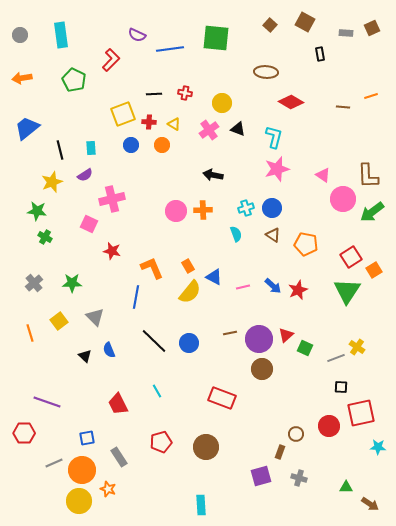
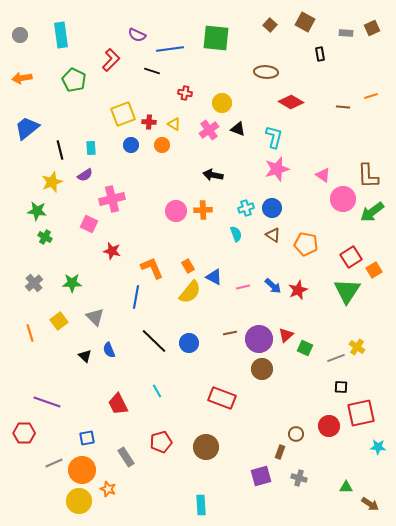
black line at (154, 94): moved 2 px left, 23 px up; rotated 21 degrees clockwise
gray rectangle at (119, 457): moved 7 px right
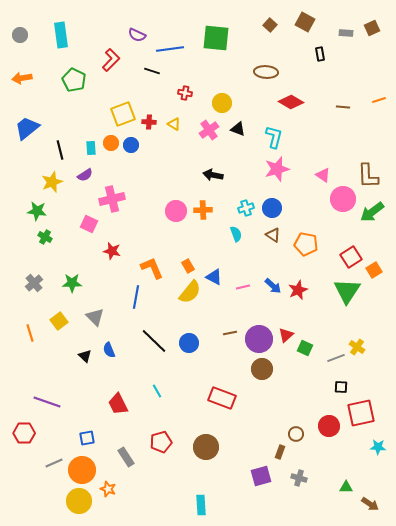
orange line at (371, 96): moved 8 px right, 4 px down
orange circle at (162, 145): moved 51 px left, 2 px up
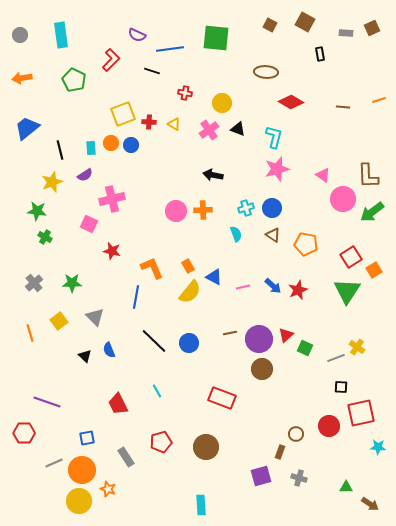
brown square at (270, 25): rotated 16 degrees counterclockwise
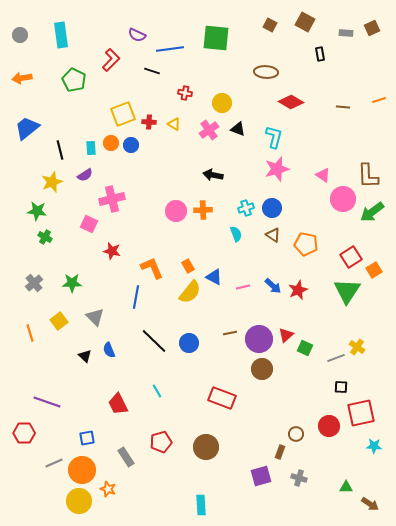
cyan star at (378, 447): moved 4 px left, 1 px up
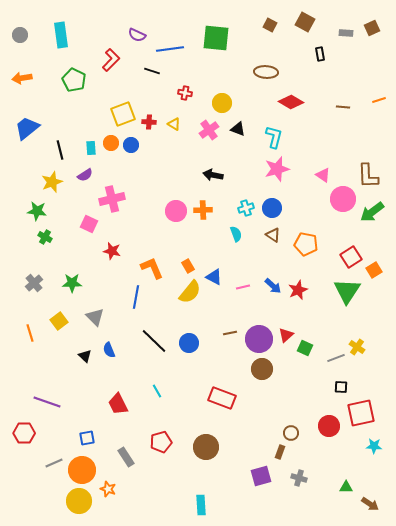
brown circle at (296, 434): moved 5 px left, 1 px up
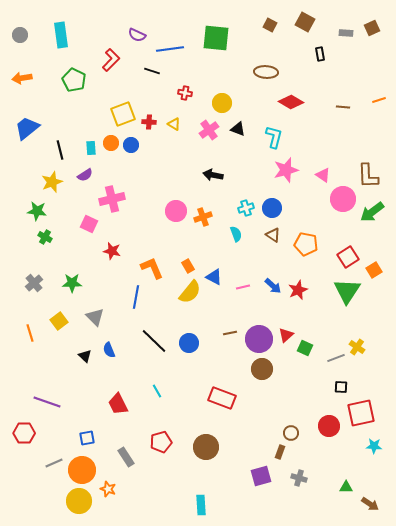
pink star at (277, 169): moved 9 px right, 1 px down
orange cross at (203, 210): moved 7 px down; rotated 18 degrees counterclockwise
red square at (351, 257): moved 3 px left
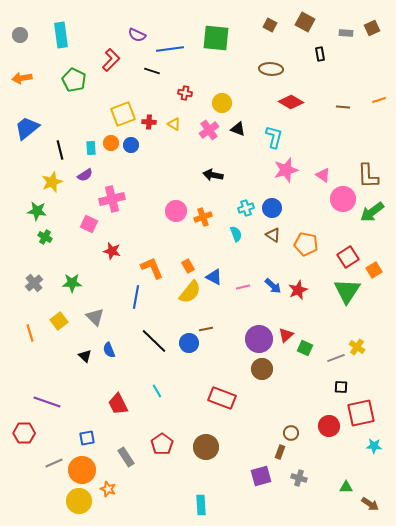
brown ellipse at (266, 72): moved 5 px right, 3 px up
brown line at (230, 333): moved 24 px left, 4 px up
red pentagon at (161, 442): moved 1 px right, 2 px down; rotated 20 degrees counterclockwise
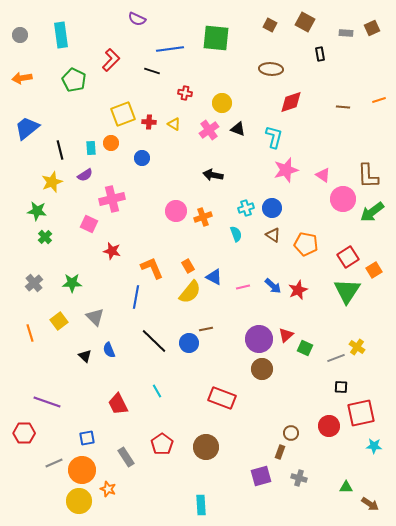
purple semicircle at (137, 35): moved 16 px up
red diamond at (291, 102): rotated 50 degrees counterclockwise
blue circle at (131, 145): moved 11 px right, 13 px down
green cross at (45, 237): rotated 16 degrees clockwise
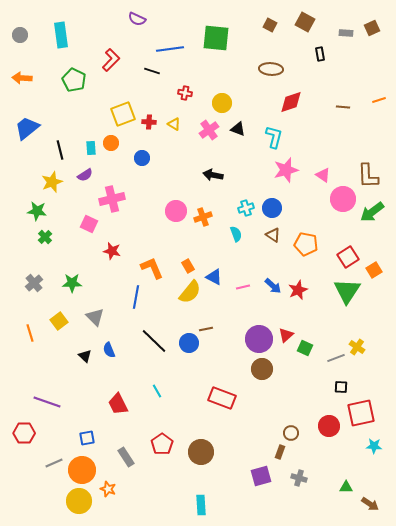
orange arrow at (22, 78): rotated 12 degrees clockwise
brown circle at (206, 447): moved 5 px left, 5 px down
